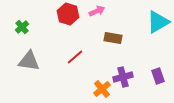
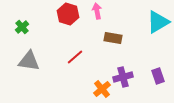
pink arrow: rotated 77 degrees counterclockwise
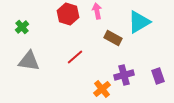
cyan triangle: moved 19 px left
brown rectangle: rotated 18 degrees clockwise
purple cross: moved 1 px right, 2 px up
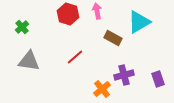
purple rectangle: moved 3 px down
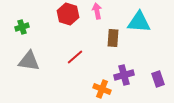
cyan triangle: rotated 35 degrees clockwise
green cross: rotated 24 degrees clockwise
brown rectangle: rotated 66 degrees clockwise
orange cross: rotated 30 degrees counterclockwise
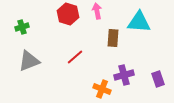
gray triangle: rotated 30 degrees counterclockwise
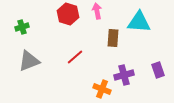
purple rectangle: moved 9 px up
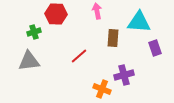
red hexagon: moved 12 px left; rotated 15 degrees counterclockwise
green cross: moved 12 px right, 5 px down
red line: moved 4 px right, 1 px up
gray triangle: rotated 15 degrees clockwise
purple rectangle: moved 3 px left, 22 px up
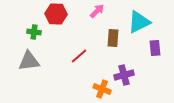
pink arrow: rotated 56 degrees clockwise
cyan triangle: rotated 30 degrees counterclockwise
green cross: rotated 24 degrees clockwise
purple rectangle: rotated 14 degrees clockwise
